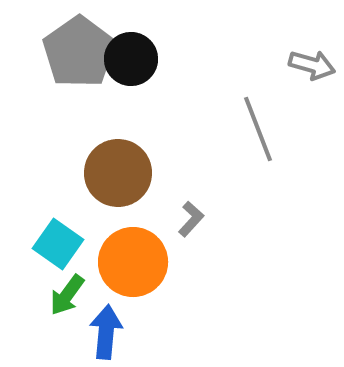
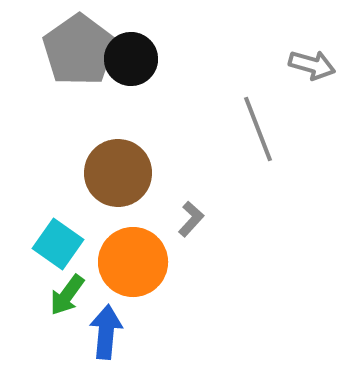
gray pentagon: moved 2 px up
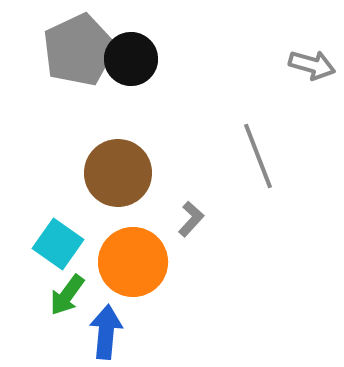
gray pentagon: rotated 10 degrees clockwise
gray line: moved 27 px down
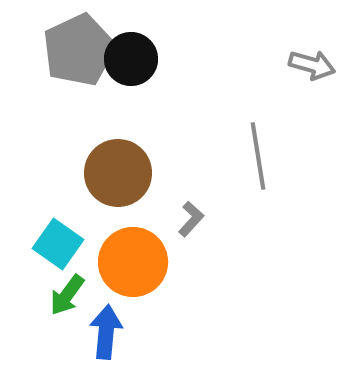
gray line: rotated 12 degrees clockwise
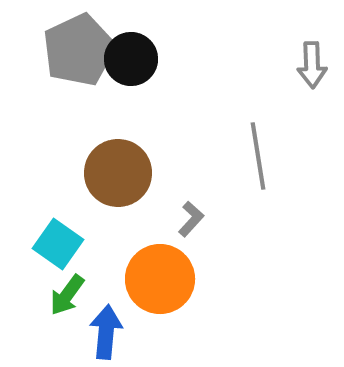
gray arrow: rotated 72 degrees clockwise
orange circle: moved 27 px right, 17 px down
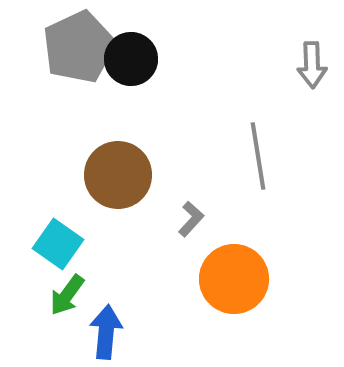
gray pentagon: moved 3 px up
brown circle: moved 2 px down
orange circle: moved 74 px right
